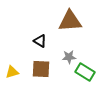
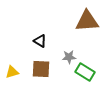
brown triangle: moved 17 px right
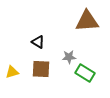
black triangle: moved 2 px left, 1 px down
green rectangle: moved 1 px down
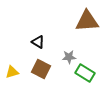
brown square: rotated 24 degrees clockwise
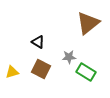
brown triangle: moved 1 px right, 2 px down; rotated 35 degrees counterclockwise
green rectangle: moved 1 px right, 1 px up
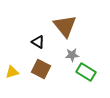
brown triangle: moved 23 px left, 3 px down; rotated 30 degrees counterclockwise
gray star: moved 3 px right, 2 px up
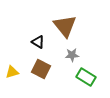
green rectangle: moved 5 px down
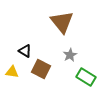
brown triangle: moved 3 px left, 4 px up
black triangle: moved 13 px left, 9 px down
gray star: moved 2 px left; rotated 24 degrees counterclockwise
yellow triangle: rotated 24 degrees clockwise
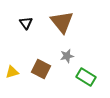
black triangle: moved 1 px right, 28 px up; rotated 24 degrees clockwise
gray star: moved 3 px left, 1 px down; rotated 16 degrees clockwise
yellow triangle: rotated 24 degrees counterclockwise
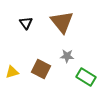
gray star: rotated 16 degrees clockwise
